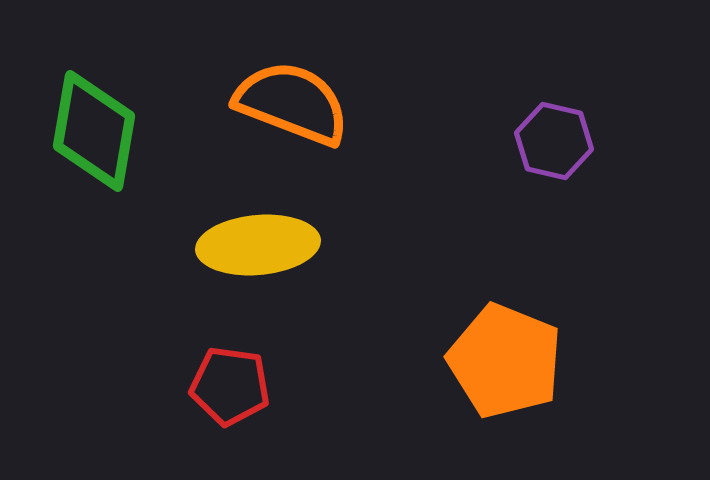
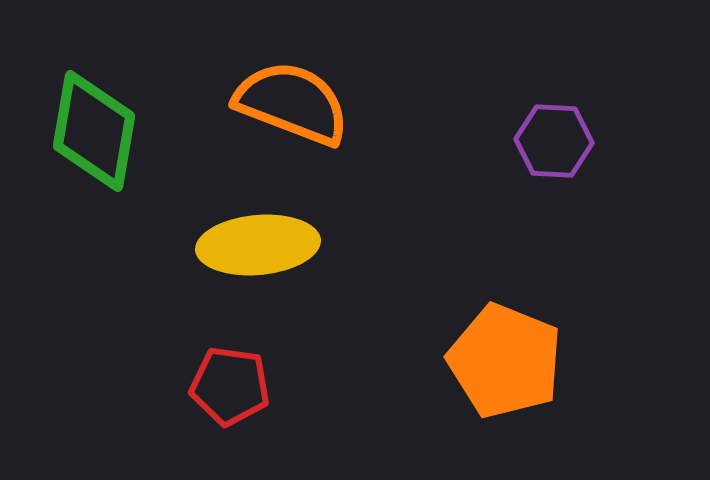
purple hexagon: rotated 10 degrees counterclockwise
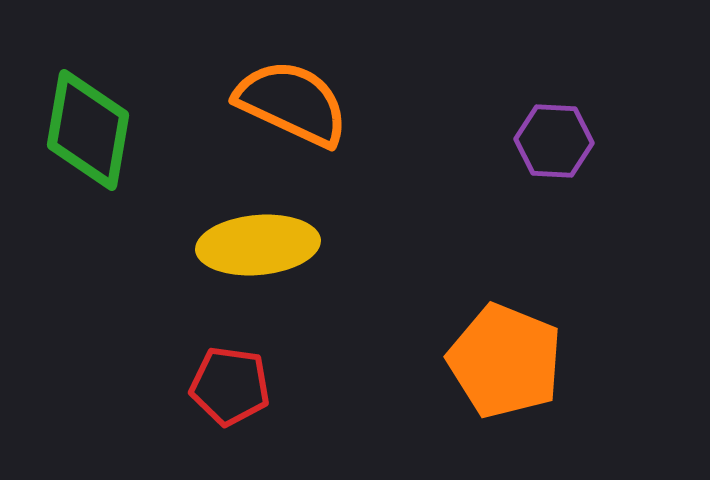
orange semicircle: rotated 4 degrees clockwise
green diamond: moved 6 px left, 1 px up
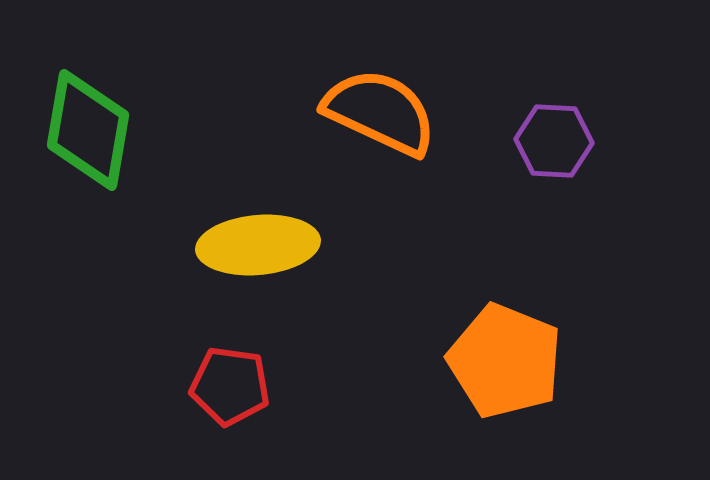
orange semicircle: moved 88 px right, 9 px down
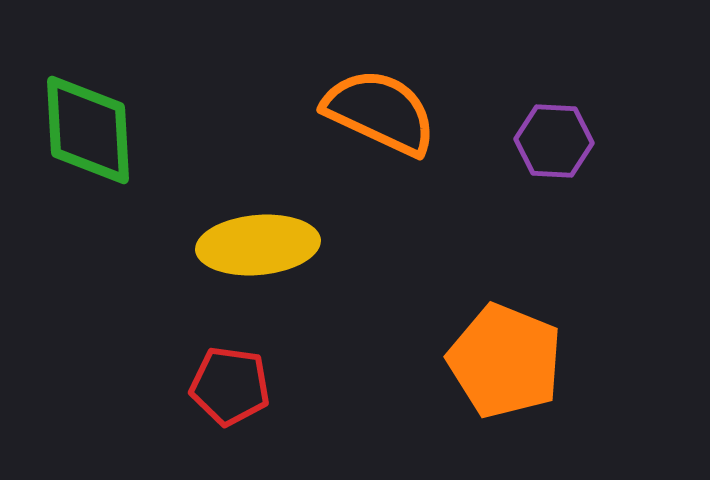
green diamond: rotated 13 degrees counterclockwise
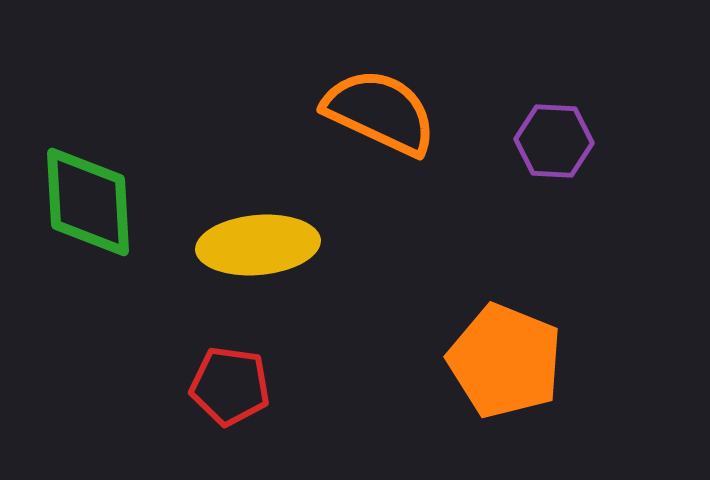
green diamond: moved 72 px down
